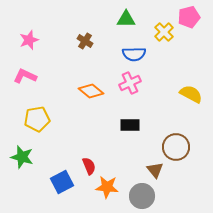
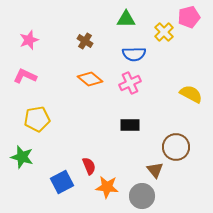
orange diamond: moved 1 px left, 12 px up
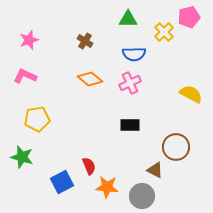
green triangle: moved 2 px right
brown triangle: rotated 24 degrees counterclockwise
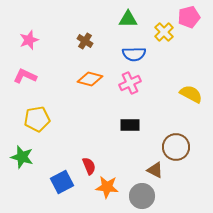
orange diamond: rotated 25 degrees counterclockwise
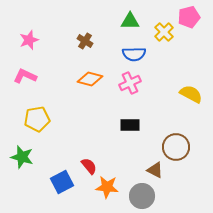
green triangle: moved 2 px right, 2 px down
red semicircle: rotated 18 degrees counterclockwise
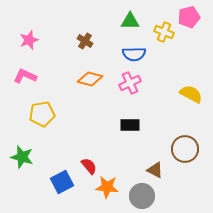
yellow cross: rotated 24 degrees counterclockwise
yellow pentagon: moved 5 px right, 5 px up
brown circle: moved 9 px right, 2 px down
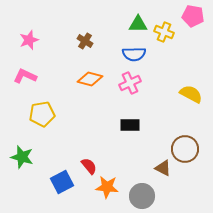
pink pentagon: moved 4 px right, 1 px up; rotated 25 degrees clockwise
green triangle: moved 8 px right, 3 px down
brown triangle: moved 8 px right, 2 px up
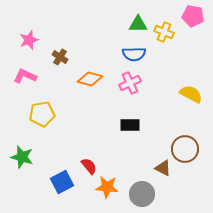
brown cross: moved 25 px left, 16 px down
gray circle: moved 2 px up
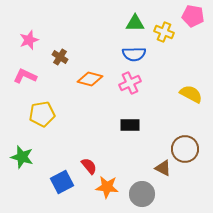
green triangle: moved 3 px left, 1 px up
